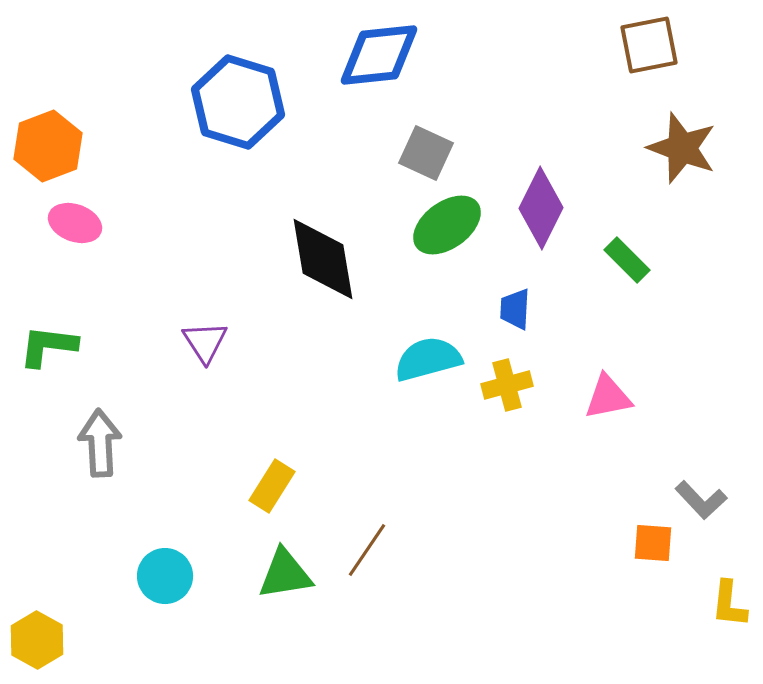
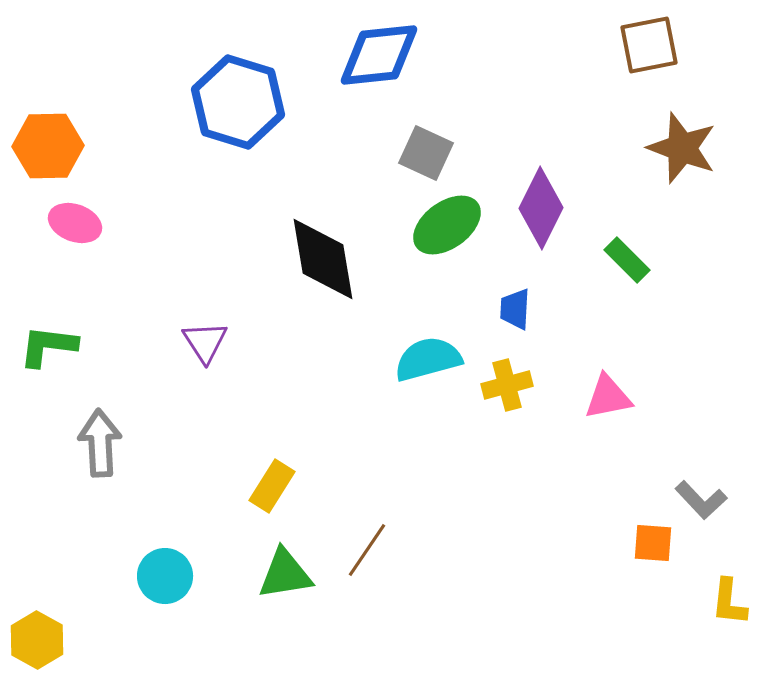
orange hexagon: rotated 20 degrees clockwise
yellow L-shape: moved 2 px up
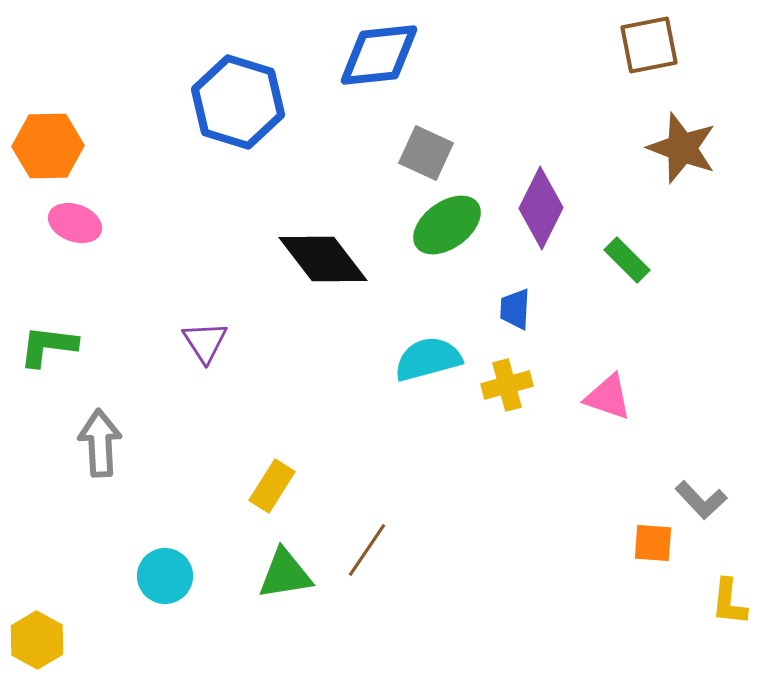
black diamond: rotated 28 degrees counterclockwise
pink triangle: rotated 30 degrees clockwise
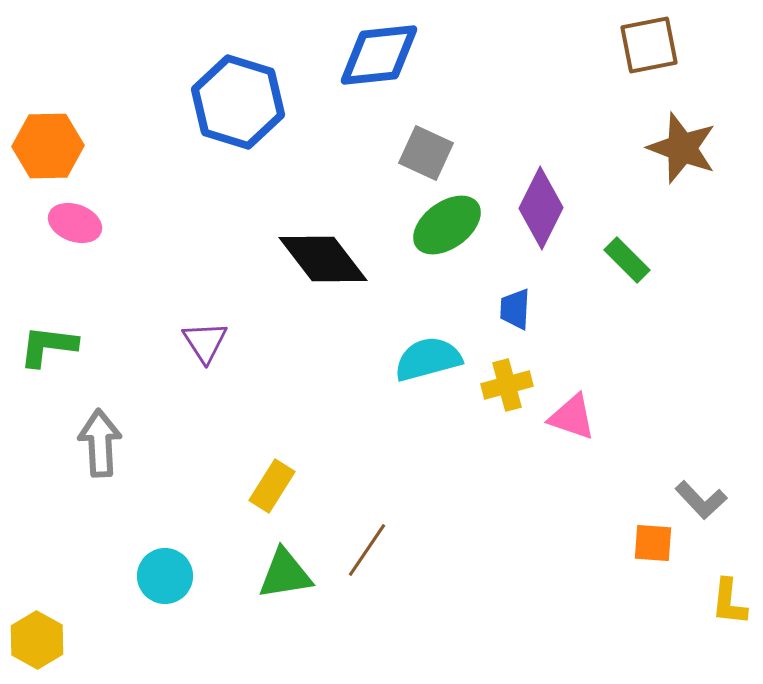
pink triangle: moved 36 px left, 20 px down
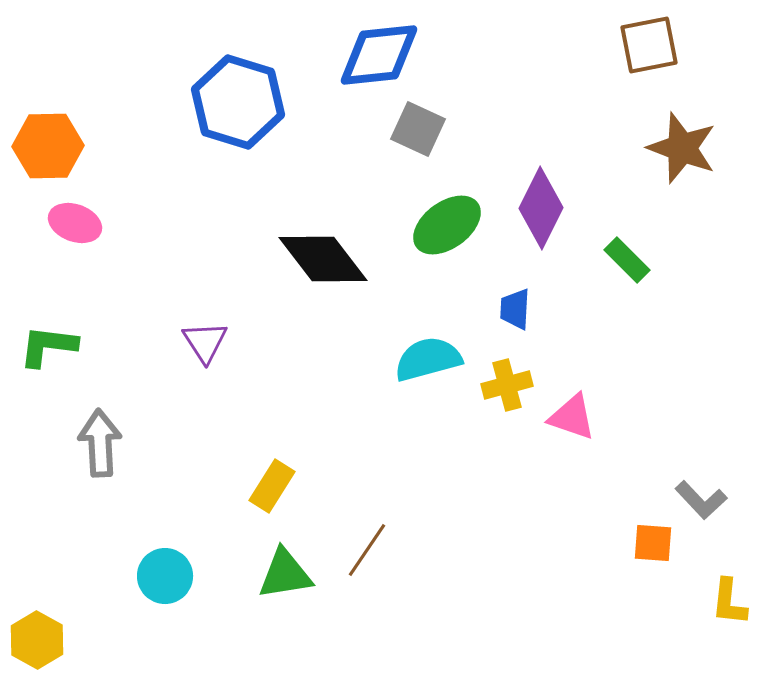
gray square: moved 8 px left, 24 px up
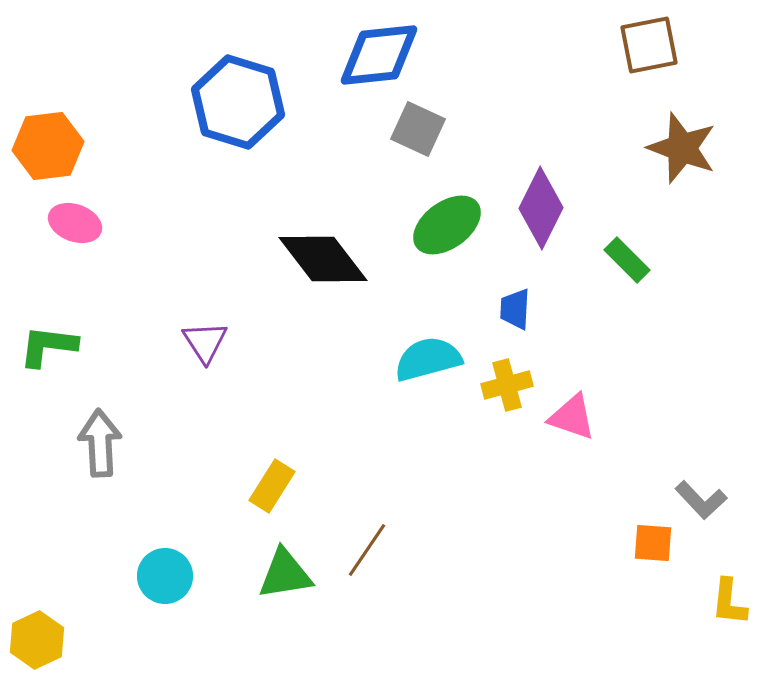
orange hexagon: rotated 6 degrees counterclockwise
yellow hexagon: rotated 6 degrees clockwise
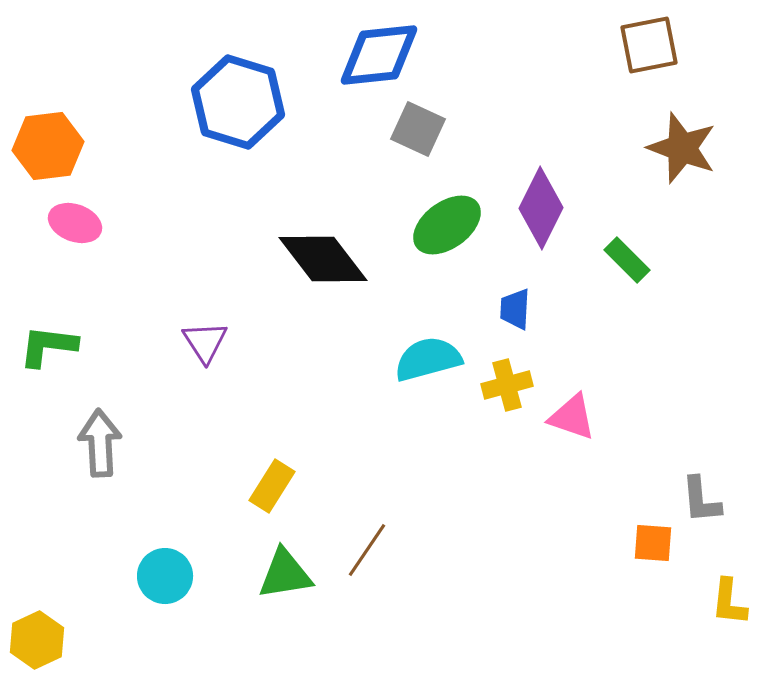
gray L-shape: rotated 38 degrees clockwise
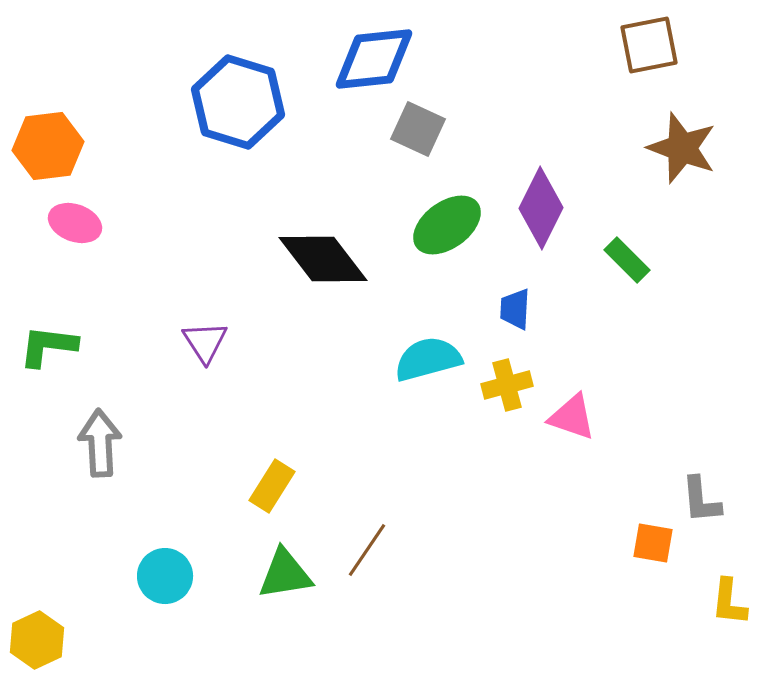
blue diamond: moved 5 px left, 4 px down
orange square: rotated 6 degrees clockwise
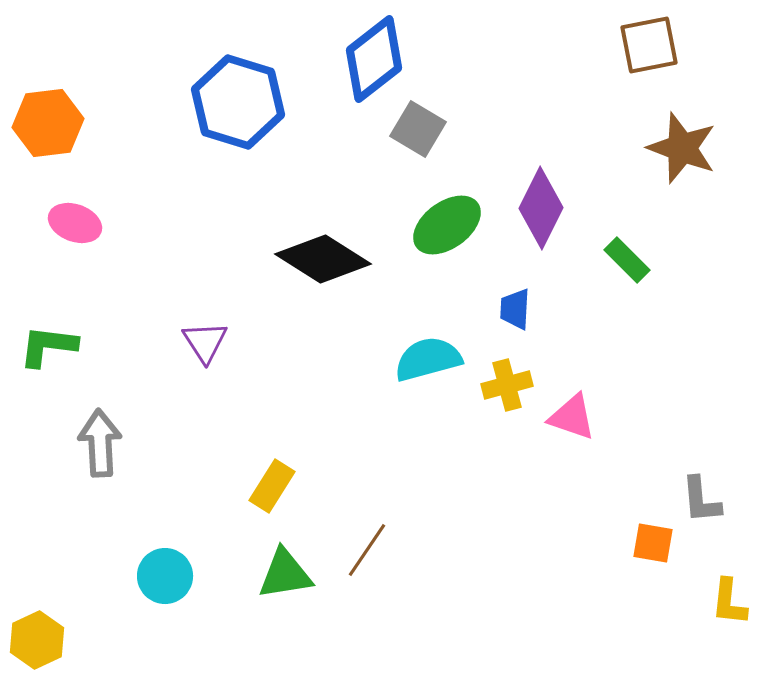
blue diamond: rotated 32 degrees counterclockwise
gray square: rotated 6 degrees clockwise
orange hexagon: moved 23 px up
black diamond: rotated 20 degrees counterclockwise
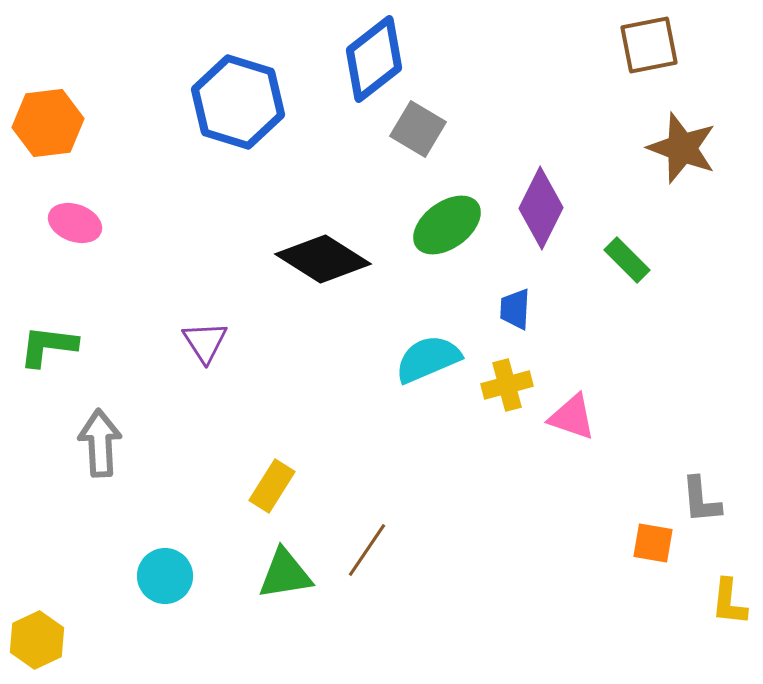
cyan semicircle: rotated 8 degrees counterclockwise
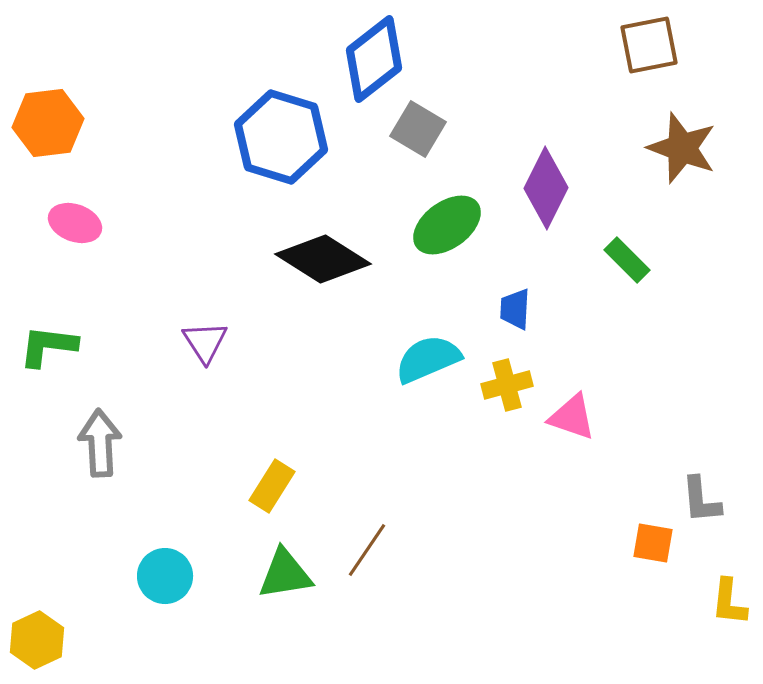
blue hexagon: moved 43 px right, 35 px down
purple diamond: moved 5 px right, 20 px up
